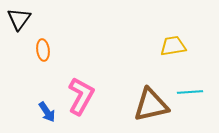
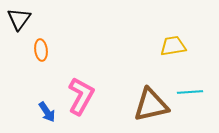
orange ellipse: moved 2 px left
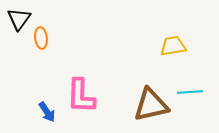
orange ellipse: moved 12 px up
pink L-shape: rotated 153 degrees clockwise
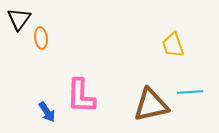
yellow trapezoid: moved 1 px up; rotated 100 degrees counterclockwise
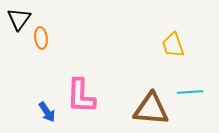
brown triangle: moved 4 px down; rotated 18 degrees clockwise
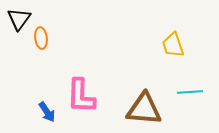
brown triangle: moved 7 px left
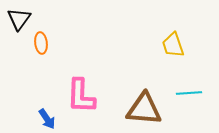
orange ellipse: moved 5 px down
cyan line: moved 1 px left, 1 px down
blue arrow: moved 7 px down
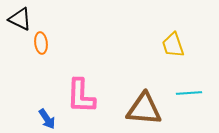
black triangle: moved 1 px right; rotated 40 degrees counterclockwise
